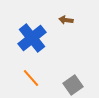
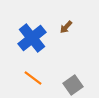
brown arrow: moved 7 px down; rotated 56 degrees counterclockwise
orange line: moved 2 px right; rotated 12 degrees counterclockwise
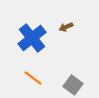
brown arrow: rotated 24 degrees clockwise
gray square: rotated 18 degrees counterclockwise
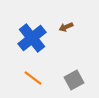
gray square: moved 1 px right, 5 px up; rotated 24 degrees clockwise
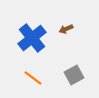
brown arrow: moved 2 px down
gray square: moved 5 px up
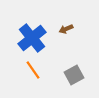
orange line: moved 8 px up; rotated 18 degrees clockwise
